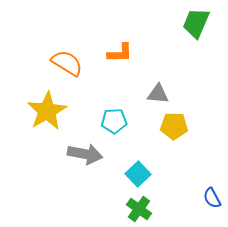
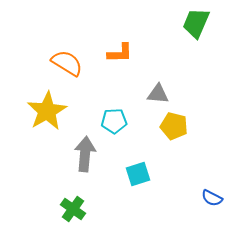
yellow pentagon: rotated 12 degrees clockwise
gray arrow: rotated 96 degrees counterclockwise
cyan square: rotated 25 degrees clockwise
blue semicircle: rotated 35 degrees counterclockwise
green cross: moved 66 px left
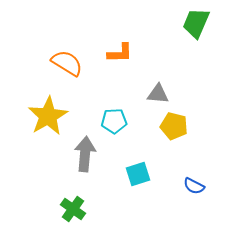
yellow star: moved 1 px right, 5 px down
blue semicircle: moved 18 px left, 12 px up
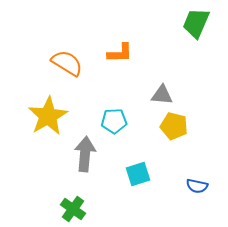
gray triangle: moved 4 px right, 1 px down
blue semicircle: moved 3 px right; rotated 15 degrees counterclockwise
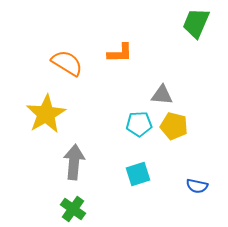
yellow star: moved 2 px left, 2 px up
cyan pentagon: moved 25 px right, 3 px down
gray arrow: moved 11 px left, 8 px down
